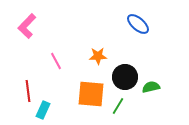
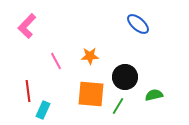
orange star: moved 8 px left
green semicircle: moved 3 px right, 8 px down
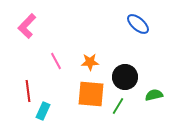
orange star: moved 6 px down
cyan rectangle: moved 1 px down
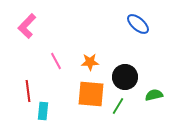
cyan rectangle: rotated 18 degrees counterclockwise
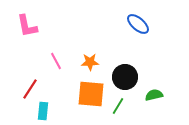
pink L-shape: rotated 55 degrees counterclockwise
red line: moved 2 px right, 2 px up; rotated 40 degrees clockwise
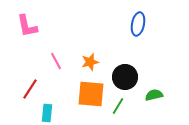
blue ellipse: rotated 60 degrees clockwise
orange star: rotated 12 degrees counterclockwise
cyan rectangle: moved 4 px right, 2 px down
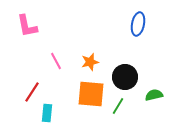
red line: moved 2 px right, 3 px down
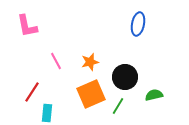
orange square: rotated 28 degrees counterclockwise
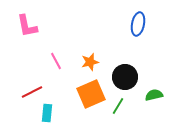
red line: rotated 30 degrees clockwise
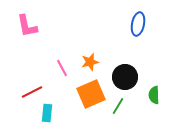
pink line: moved 6 px right, 7 px down
green semicircle: rotated 78 degrees counterclockwise
